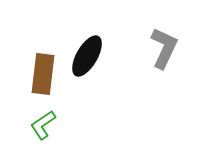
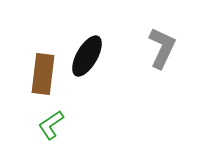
gray L-shape: moved 2 px left
green L-shape: moved 8 px right
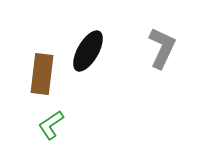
black ellipse: moved 1 px right, 5 px up
brown rectangle: moved 1 px left
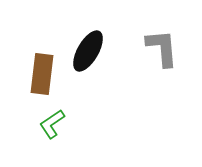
gray L-shape: rotated 30 degrees counterclockwise
green L-shape: moved 1 px right, 1 px up
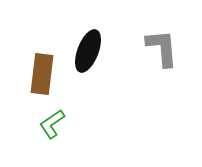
black ellipse: rotated 9 degrees counterclockwise
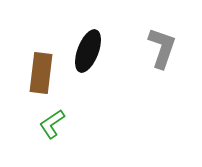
gray L-shape: rotated 24 degrees clockwise
brown rectangle: moved 1 px left, 1 px up
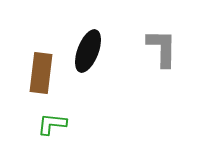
gray L-shape: rotated 18 degrees counterclockwise
green L-shape: rotated 40 degrees clockwise
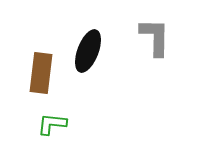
gray L-shape: moved 7 px left, 11 px up
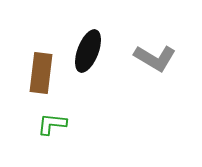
gray L-shape: moved 21 px down; rotated 120 degrees clockwise
